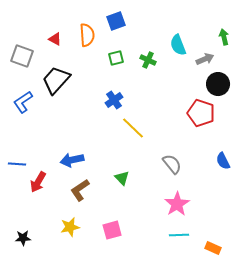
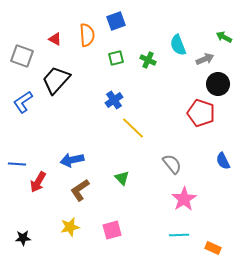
green arrow: rotated 49 degrees counterclockwise
pink star: moved 7 px right, 5 px up
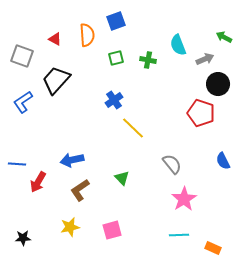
green cross: rotated 14 degrees counterclockwise
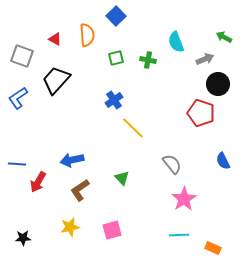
blue square: moved 5 px up; rotated 24 degrees counterclockwise
cyan semicircle: moved 2 px left, 3 px up
blue L-shape: moved 5 px left, 4 px up
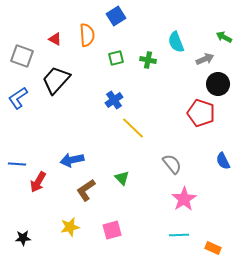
blue square: rotated 12 degrees clockwise
brown L-shape: moved 6 px right
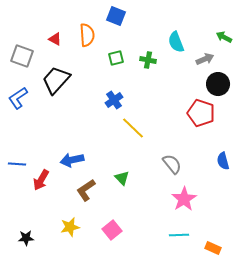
blue square: rotated 36 degrees counterclockwise
blue semicircle: rotated 12 degrees clockwise
red arrow: moved 3 px right, 2 px up
pink square: rotated 24 degrees counterclockwise
black star: moved 3 px right
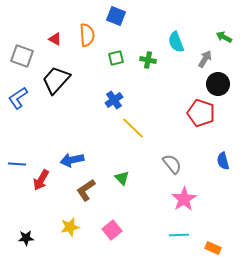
gray arrow: rotated 36 degrees counterclockwise
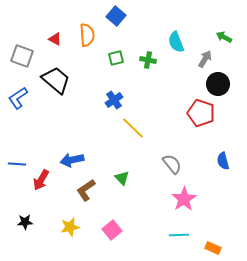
blue square: rotated 18 degrees clockwise
black trapezoid: rotated 88 degrees clockwise
black star: moved 1 px left, 16 px up
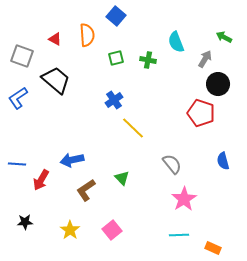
yellow star: moved 3 px down; rotated 24 degrees counterclockwise
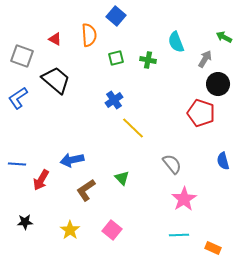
orange semicircle: moved 2 px right
pink square: rotated 12 degrees counterclockwise
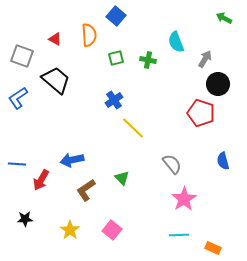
green arrow: moved 19 px up
black star: moved 3 px up
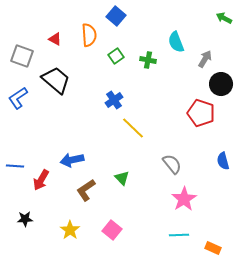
green square: moved 2 px up; rotated 21 degrees counterclockwise
black circle: moved 3 px right
blue line: moved 2 px left, 2 px down
